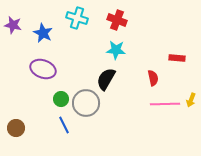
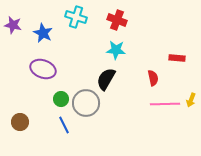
cyan cross: moved 1 px left, 1 px up
brown circle: moved 4 px right, 6 px up
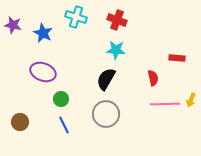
purple ellipse: moved 3 px down
gray circle: moved 20 px right, 11 px down
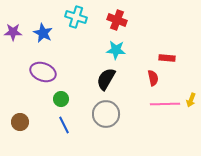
purple star: moved 7 px down; rotated 12 degrees counterclockwise
red rectangle: moved 10 px left
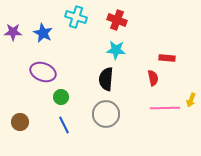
black semicircle: rotated 25 degrees counterclockwise
green circle: moved 2 px up
pink line: moved 4 px down
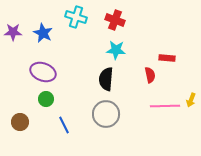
red cross: moved 2 px left
red semicircle: moved 3 px left, 3 px up
green circle: moved 15 px left, 2 px down
pink line: moved 2 px up
